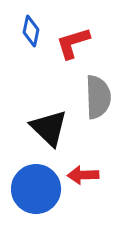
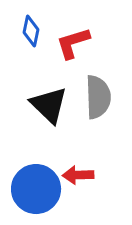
black triangle: moved 23 px up
red arrow: moved 5 px left
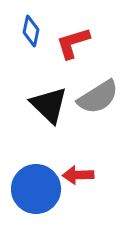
gray semicircle: rotated 60 degrees clockwise
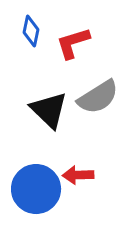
black triangle: moved 5 px down
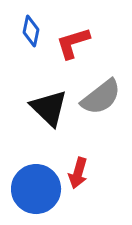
gray semicircle: moved 3 px right; rotated 6 degrees counterclockwise
black triangle: moved 2 px up
red arrow: moved 2 px up; rotated 72 degrees counterclockwise
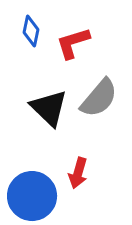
gray semicircle: moved 2 px left, 1 px down; rotated 12 degrees counterclockwise
blue circle: moved 4 px left, 7 px down
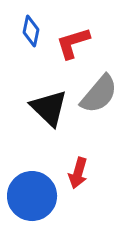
gray semicircle: moved 4 px up
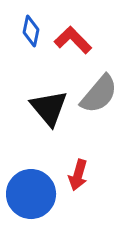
red L-shape: moved 3 px up; rotated 63 degrees clockwise
black triangle: rotated 6 degrees clockwise
red arrow: moved 2 px down
blue circle: moved 1 px left, 2 px up
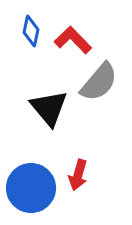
gray semicircle: moved 12 px up
blue circle: moved 6 px up
